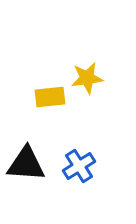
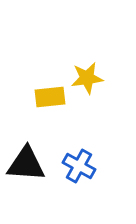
blue cross: rotated 28 degrees counterclockwise
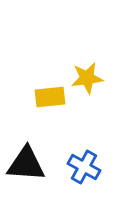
blue cross: moved 5 px right, 1 px down
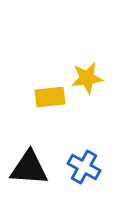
black triangle: moved 3 px right, 4 px down
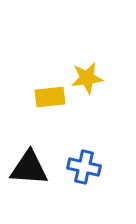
blue cross: rotated 16 degrees counterclockwise
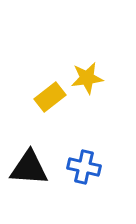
yellow rectangle: rotated 32 degrees counterclockwise
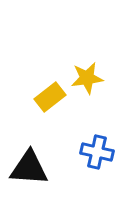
blue cross: moved 13 px right, 15 px up
